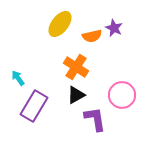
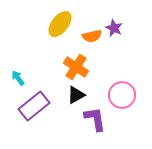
purple rectangle: rotated 20 degrees clockwise
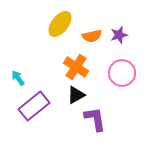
purple star: moved 5 px right, 7 px down; rotated 30 degrees clockwise
pink circle: moved 22 px up
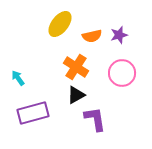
purple rectangle: moved 1 px left, 7 px down; rotated 24 degrees clockwise
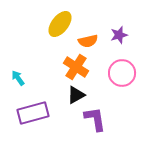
orange semicircle: moved 4 px left, 5 px down
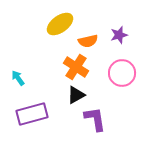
yellow ellipse: rotated 16 degrees clockwise
purple rectangle: moved 1 px left, 1 px down
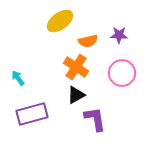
yellow ellipse: moved 3 px up
purple star: rotated 18 degrees clockwise
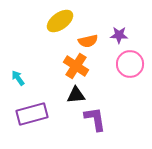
orange cross: moved 1 px up
pink circle: moved 8 px right, 9 px up
black triangle: rotated 24 degrees clockwise
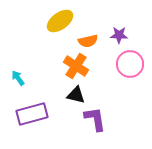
black triangle: rotated 18 degrees clockwise
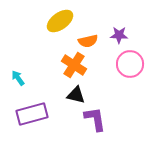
orange cross: moved 2 px left, 1 px up
